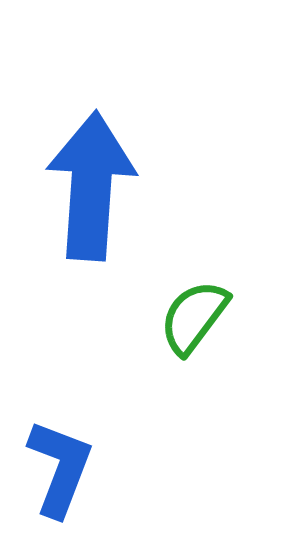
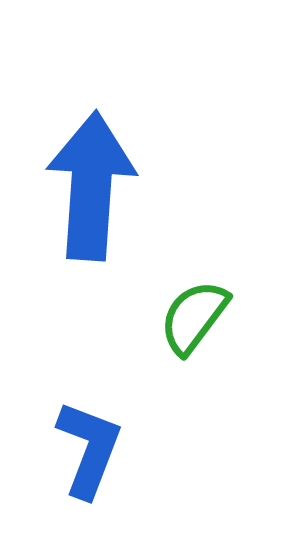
blue L-shape: moved 29 px right, 19 px up
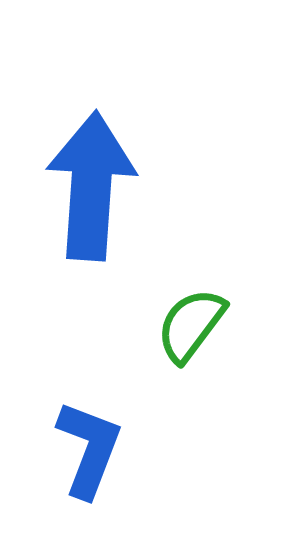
green semicircle: moved 3 px left, 8 px down
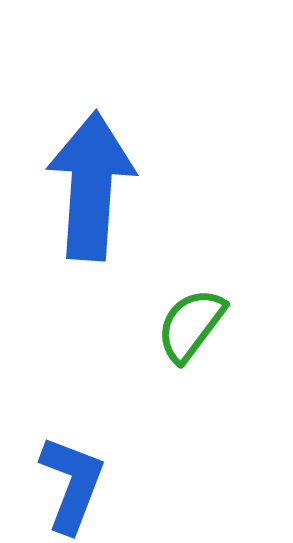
blue L-shape: moved 17 px left, 35 px down
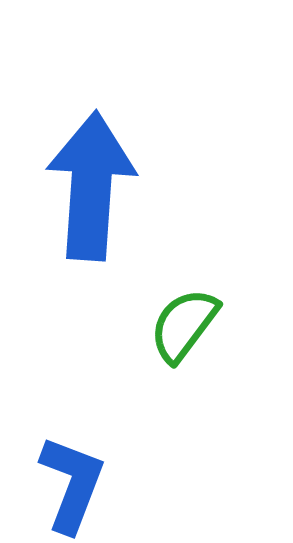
green semicircle: moved 7 px left
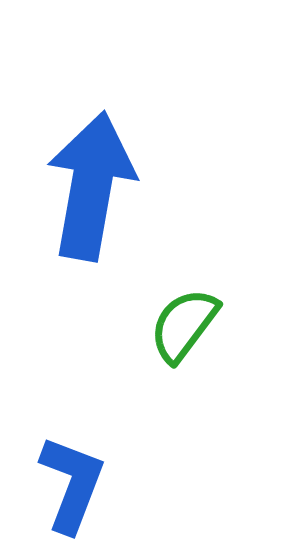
blue arrow: rotated 6 degrees clockwise
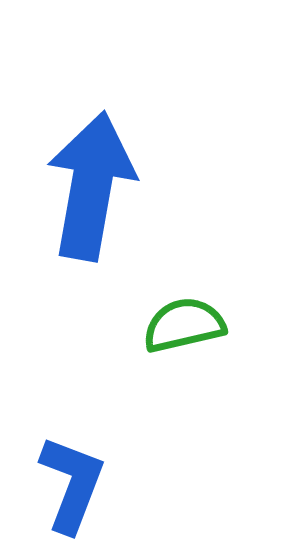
green semicircle: rotated 40 degrees clockwise
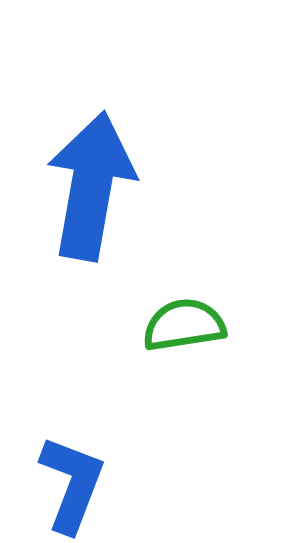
green semicircle: rotated 4 degrees clockwise
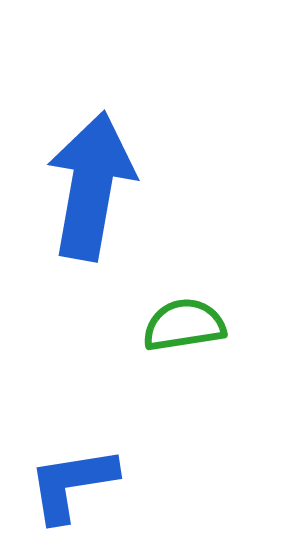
blue L-shape: rotated 120 degrees counterclockwise
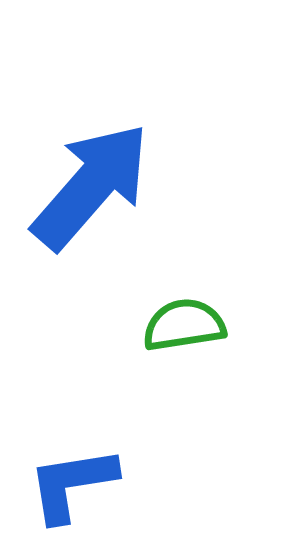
blue arrow: rotated 31 degrees clockwise
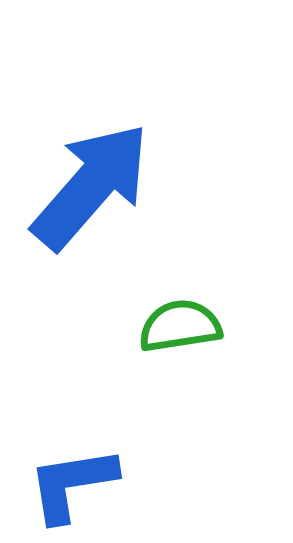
green semicircle: moved 4 px left, 1 px down
